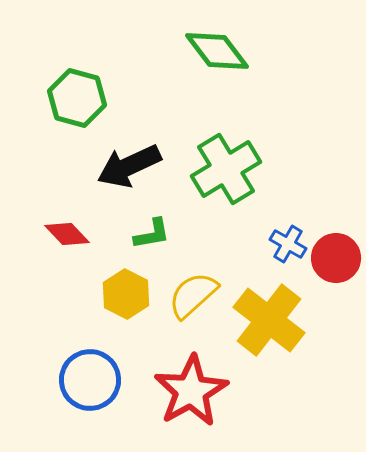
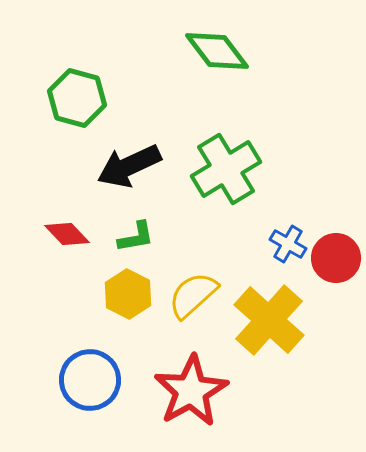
green L-shape: moved 16 px left, 3 px down
yellow hexagon: moved 2 px right
yellow cross: rotated 4 degrees clockwise
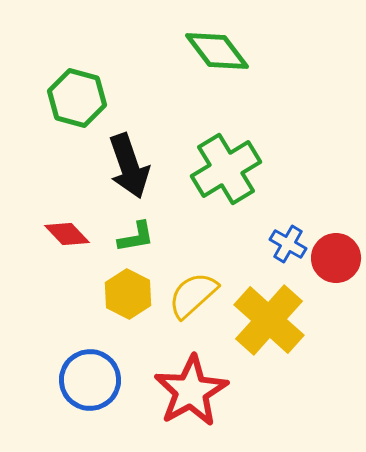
black arrow: rotated 84 degrees counterclockwise
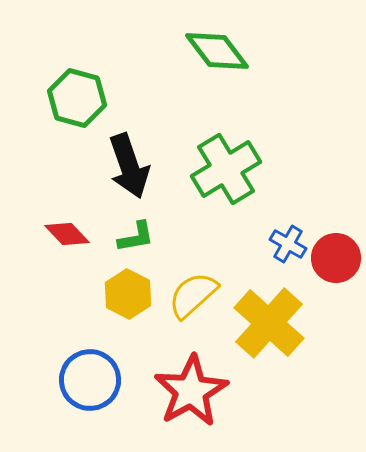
yellow cross: moved 3 px down
